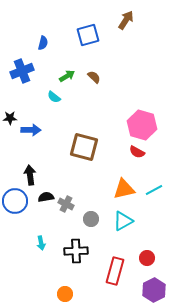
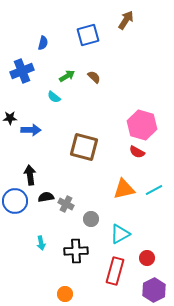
cyan triangle: moved 3 px left, 13 px down
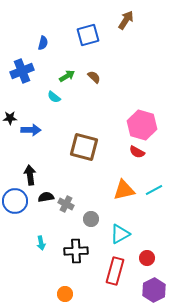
orange triangle: moved 1 px down
